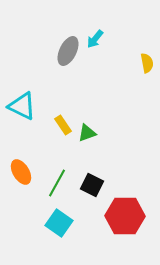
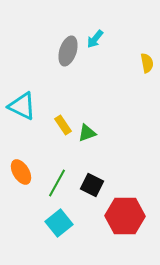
gray ellipse: rotated 8 degrees counterclockwise
cyan square: rotated 16 degrees clockwise
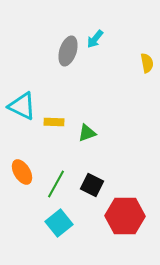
yellow rectangle: moved 9 px left, 3 px up; rotated 54 degrees counterclockwise
orange ellipse: moved 1 px right
green line: moved 1 px left, 1 px down
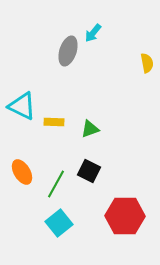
cyan arrow: moved 2 px left, 6 px up
green triangle: moved 3 px right, 4 px up
black square: moved 3 px left, 14 px up
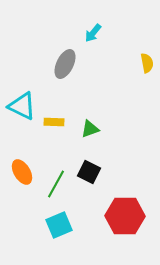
gray ellipse: moved 3 px left, 13 px down; rotated 8 degrees clockwise
black square: moved 1 px down
cyan square: moved 2 px down; rotated 16 degrees clockwise
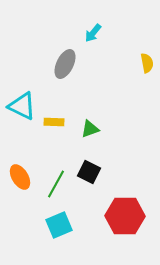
orange ellipse: moved 2 px left, 5 px down
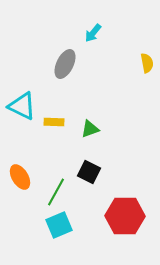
green line: moved 8 px down
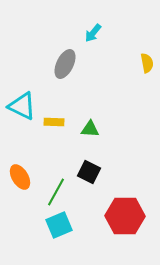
green triangle: rotated 24 degrees clockwise
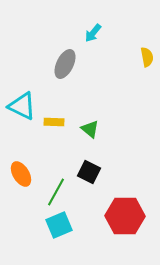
yellow semicircle: moved 6 px up
green triangle: rotated 36 degrees clockwise
orange ellipse: moved 1 px right, 3 px up
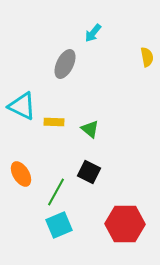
red hexagon: moved 8 px down
